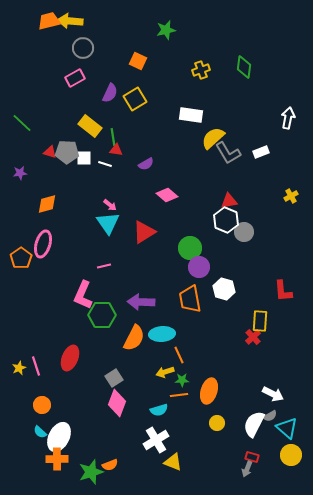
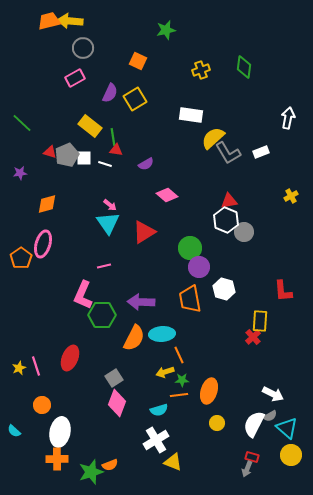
gray pentagon at (67, 152): moved 3 px down; rotated 25 degrees counterclockwise
cyan semicircle at (40, 432): moved 26 px left, 1 px up
white ellipse at (59, 437): moved 1 px right, 5 px up; rotated 16 degrees counterclockwise
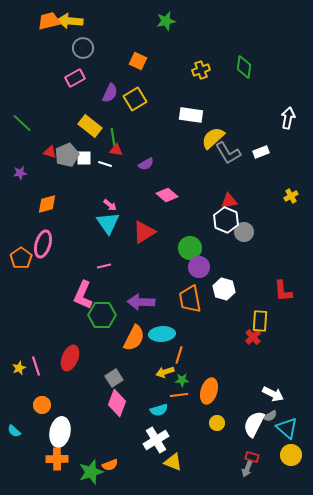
green star at (166, 30): moved 9 px up
orange line at (179, 355): rotated 42 degrees clockwise
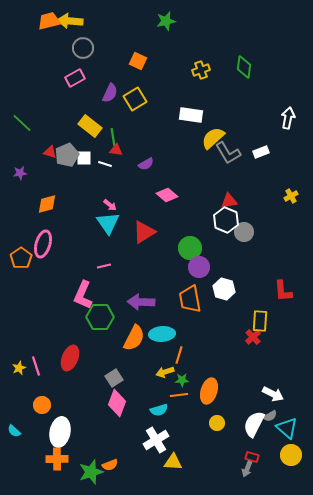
green hexagon at (102, 315): moved 2 px left, 2 px down
yellow triangle at (173, 462): rotated 18 degrees counterclockwise
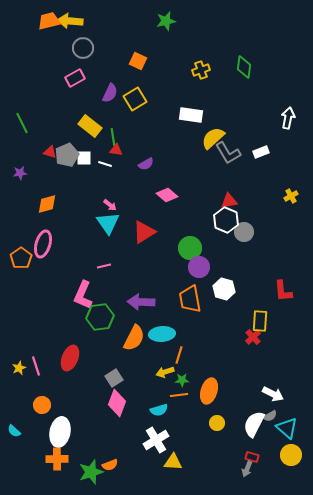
green line at (22, 123): rotated 20 degrees clockwise
green hexagon at (100, 317): rotated 8 degrees counterclockwise
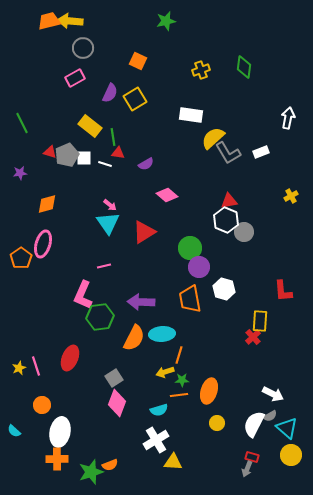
red triangle at (116, 150): moved 2 px right, 3 px down
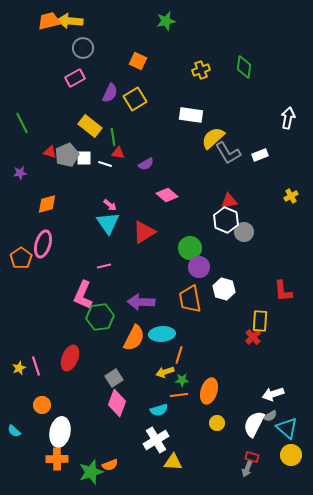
white rectangle at (261, 152): moved 1 px left, 3 px down
white arrow at (273, 394): rotated 135 degrees clockwise
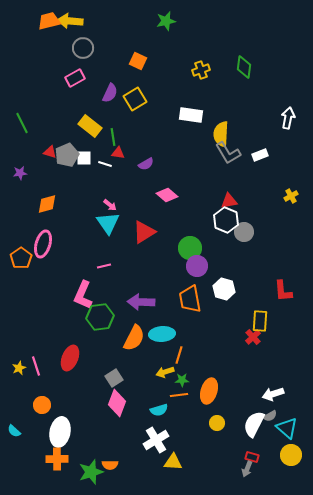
yellow semicircle at (213, 138): moved 8 px right, 4 px up; rotated 45 degrees counterclockwise
purple circle at (199, 267): moved 2 px left, 1 px up
orange semicircle at (110, 465): rotated 21 degrees clockwise
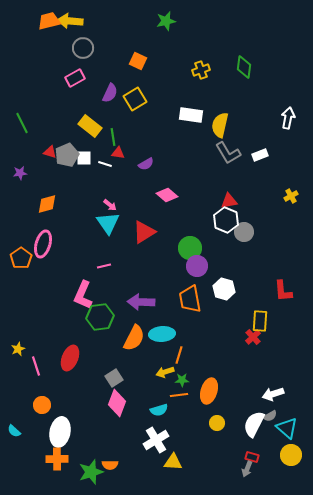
yellow semicircle at (221, 134): moved 1 px left, 9 px up; rotated 10 degrees clockwise
yellow star at (19, 368): moved 1 px left, 19 px up
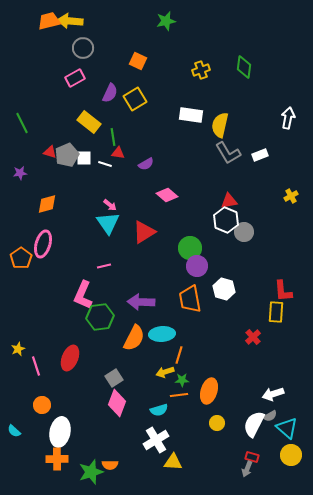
yellow rectangle at (90, 126): moved 1 px left, 4 px up
yellow rectangle at (260, 321): moved 16 px right, 9 px up
